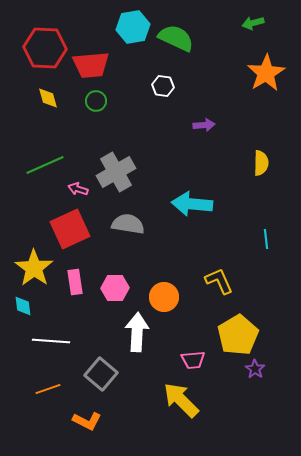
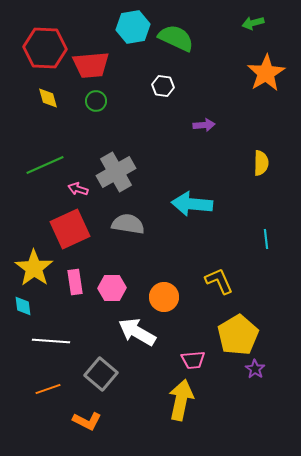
pink hexagon: moved 3 px left
white arrow: rotated 63 degrees counterclockwise
yellow arrow: rotated 57 degrees clockwise
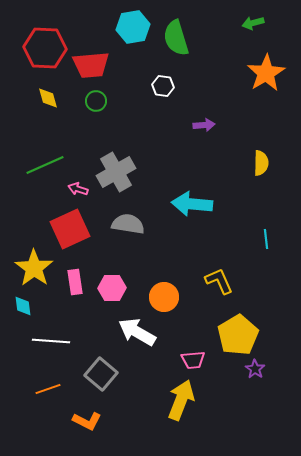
green semicircle: rotated 132 degrees counterclockwise
yellow arrow: rotated 9 degrees clockwise
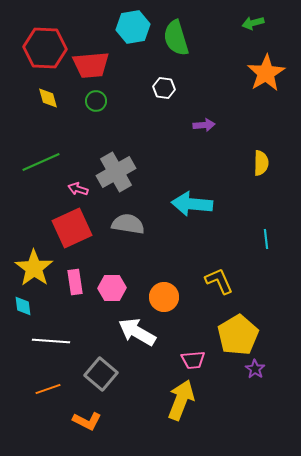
white hexagon: moved 1 px right, 2 px down
green line: moved 4 px left, 3 px up
red square: moved 2 px right, 1 px up
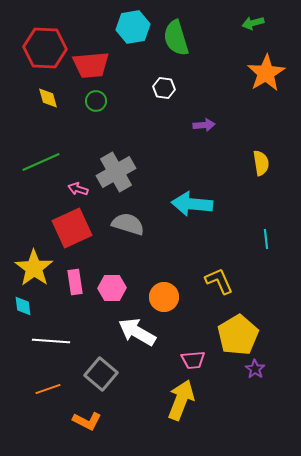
yellow semicircle: rotated 10 degrees counterclockwise
gray semicircle: rotated 8 degrees clockwise
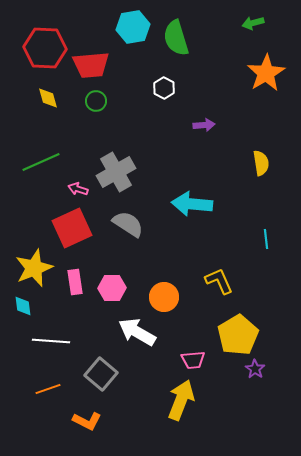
white hexagon: rotated 20 degrees clockwise
gray semicircle: rotated 16 degrees clockwise
yellow star: rotated 15 degrees clockwise
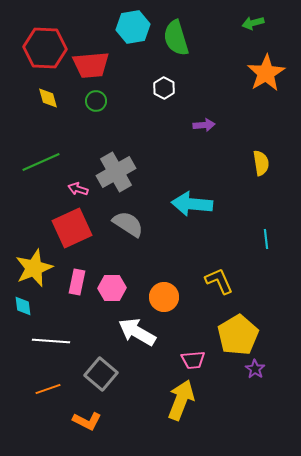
pink rectangle: moved 2 px right; rotated 20 degrees clockwise
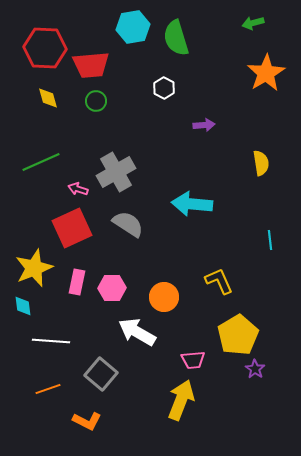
cyan line: moved 4 px right, 1 px down
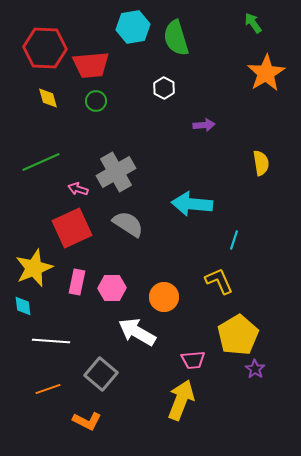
green arrow: rotated 70 degrees clockwise
cyan line: moved 36 px left; rotated 24 degrees clockwise
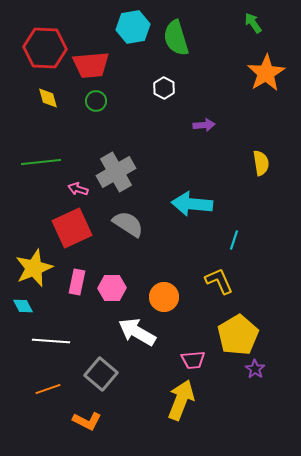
green line: rotated 18 degrees clockwise
cyan diamond: rotated 20 degrees counterclockwise
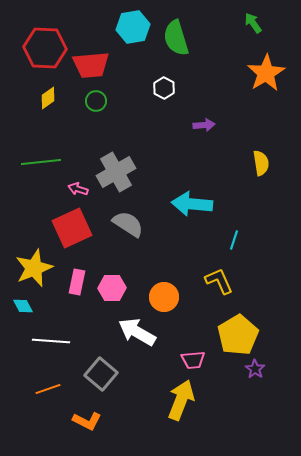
yellow diamond: rotated 70 degrees clockwise
